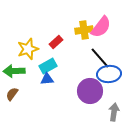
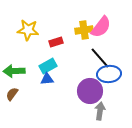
red rectangle: rotated 24 degrees clockwise
yellow star: moved 19 px up; rotated 25 degrees clockwise
gray arrow: moved 14 px left, 1 px up
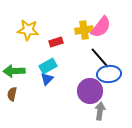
blue triangle: rotated 40 degrees counterclockwise
brown semicircle: rotated 24 degrees counterclockwise
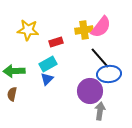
cyan rectangle: moved 2 px up
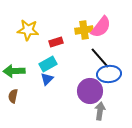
brown semicircle: moved 1 px right, 2 px down
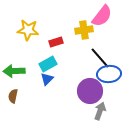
pink semicircle: moved 1 px right, 11 px up
gray arrow: rotated 12 degrees clockwise
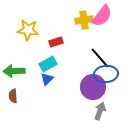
yellow cross: moved 10 px up
blue ellipse: moved 3 px left
purple circle: moved 3 px right, 4 px up
brown semicircle: rotated 16 degrees counterclockwise
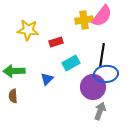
black line: moved 2 px right, 3 px up; rotated 50 degrees clockwise
cyan rectangle: moved 23 px right, 1 px up
